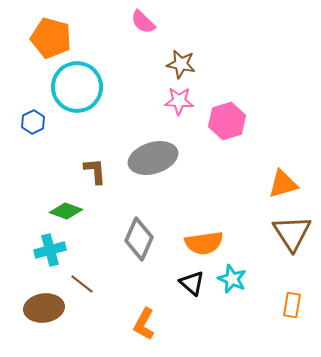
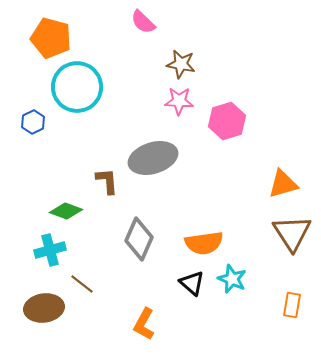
brown L-shape: moved 12 px right, 10 px down
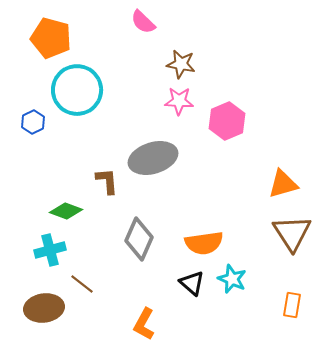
cyan circle: moved 3 px down
pink hexagon: rotated 6 degrees counterclockwise
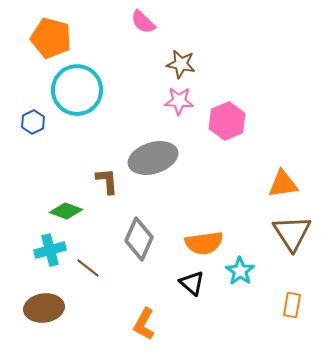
orange triangle: rotated 8 degrees clockwise
cyan star: moved 8 px right, 8 px up; rotated 12 degrees clockwise
brown line: moved 6 px right, 16 px up
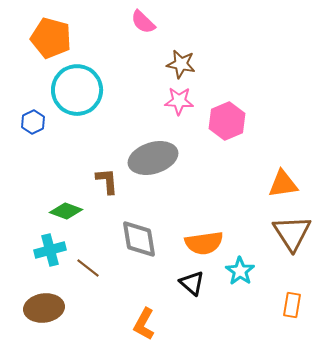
gray diamond: rotated 33 degrees counterclockwise
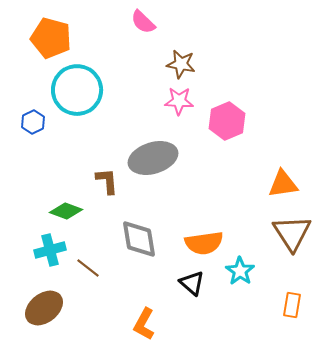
brown ellipse: rotated 30 degrees counterclockwise
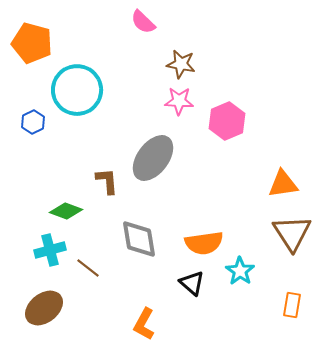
orange pentagon: moved 19 px left, 5 px down
gray ellipse: rotated 36 degrees counterclockwise
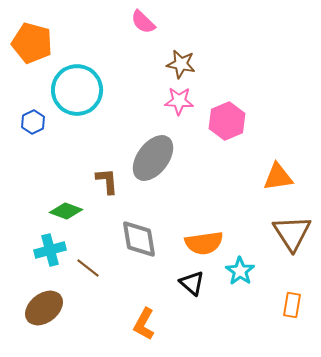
orange triangle: moved 5 px left, 7 px up
